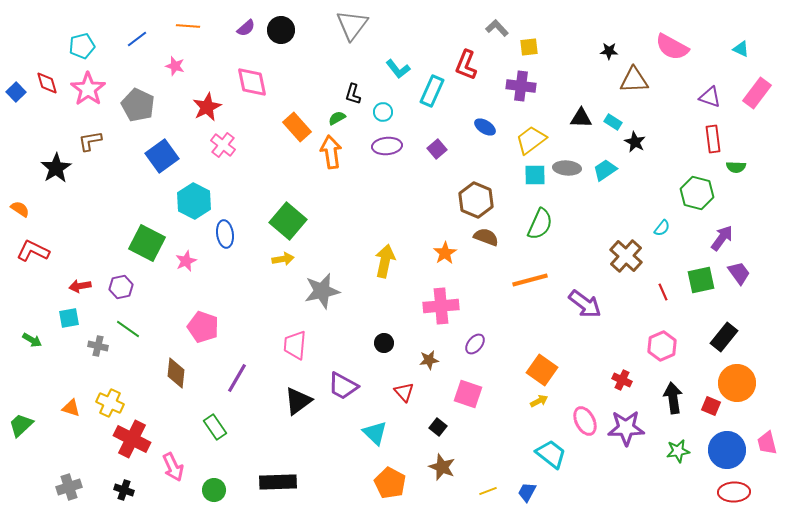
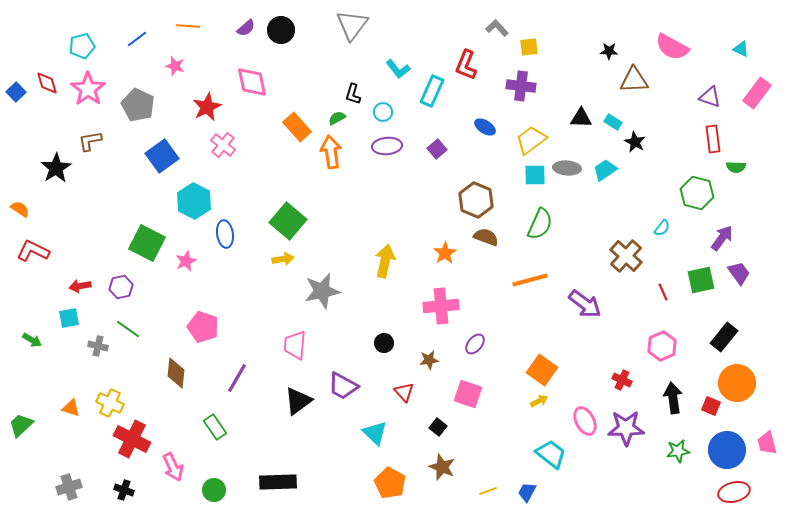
red ellipse at (734, 492): rotated 12 degrees counterclockwise
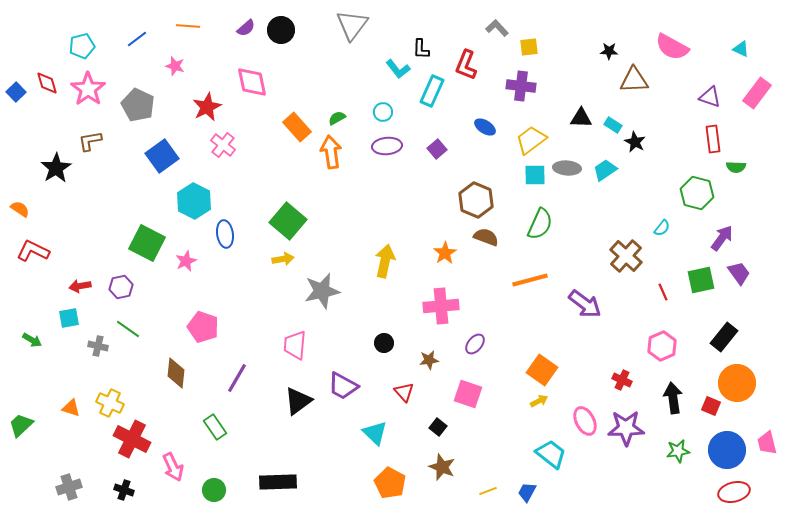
black L-shape at (353, 94): moved 68 px right, 45 px up; rotated 15 degrees counterclockwise
cyan rectangle at (613, 122): moved 3 px down
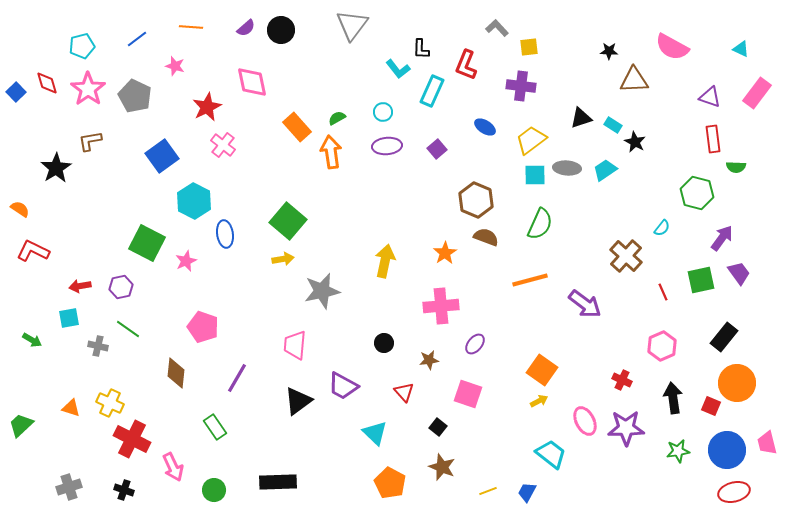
orange line at (188, 26): moved 3 px right, 1 px down
gray pentagon at (138, 105): moved 3 px left, 9 px up
black triangle at (581, 118): rotated 20 degrees counterclockwise
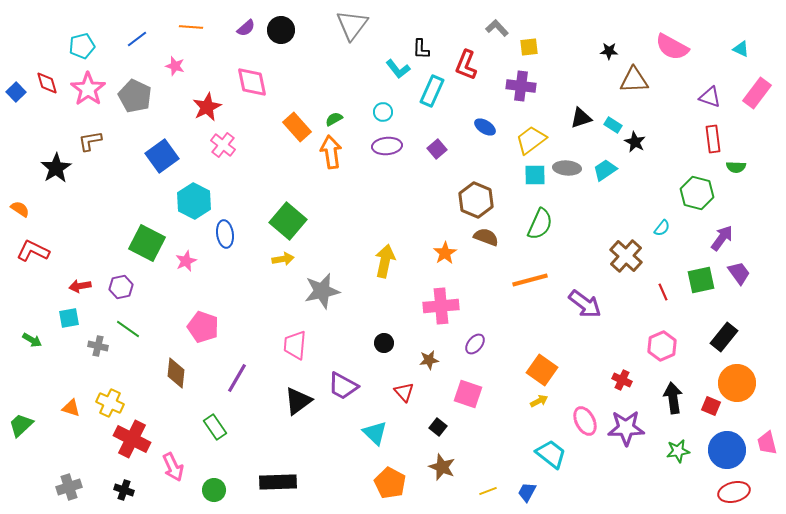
green semicircle at (337, 118): moved 3 px left, 1 px down
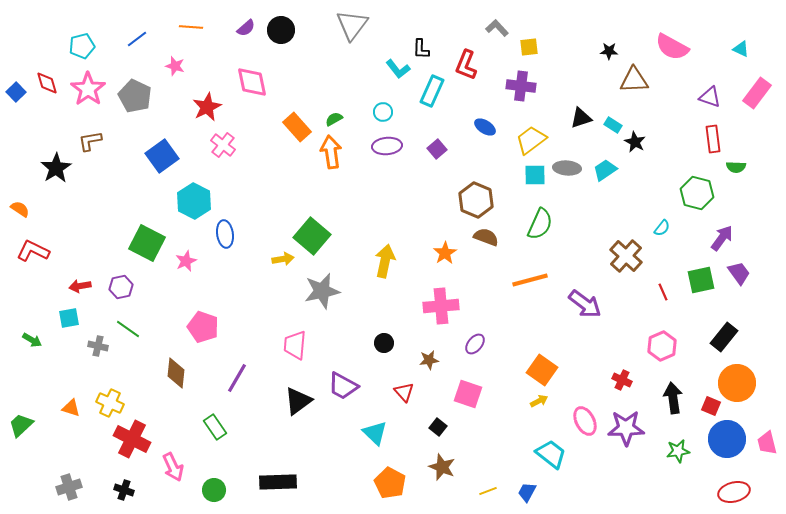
green square at (288, 221): moved 24 px right, 15 px down
blue circle at (727, 450): moved 11 px up
